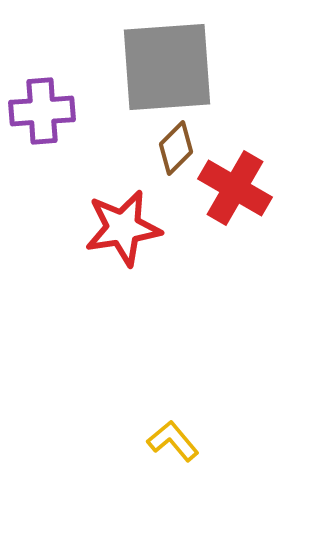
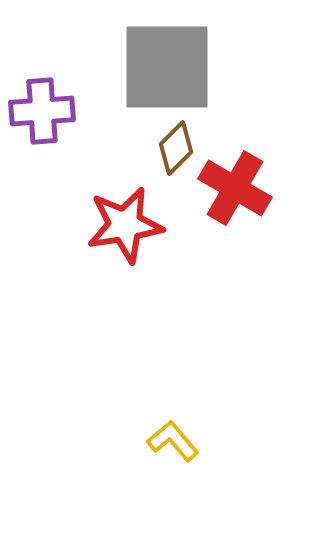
gray square: rotated 4 degrees clockwise
red star: moved 2 px right, 3 px up
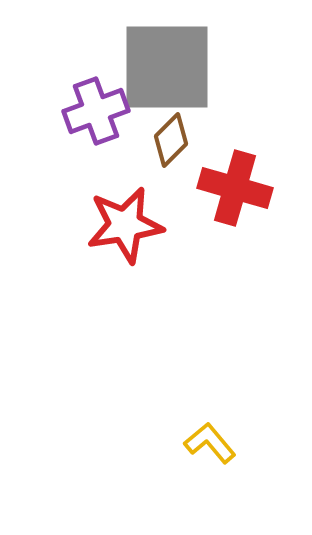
purple cross: moved 54 px right; rotated 16 degrees counterclockwise
brown diamond: moved 5 px left, 8 px up
red cross: rotated 14 degrees counterclockwise
yellow L-shape: moved 37 px right, 2 px down
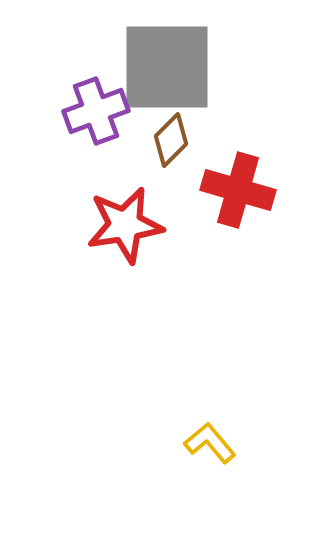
red cross: moved 3 px right, 2 px down
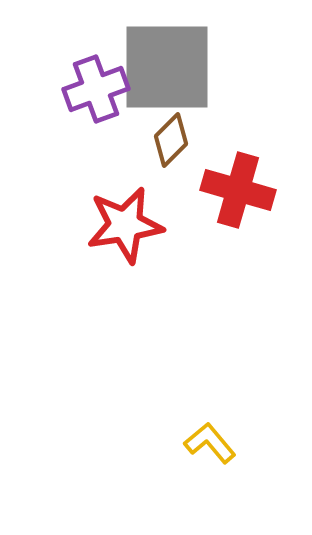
purple cross: moved 22 px up
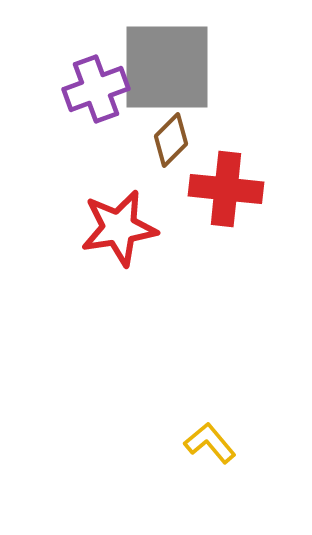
red cross: moved 12 px left, 1 px up; rotated 10 degrees counterclockwise
red star: moved 6 px left, 3 px down
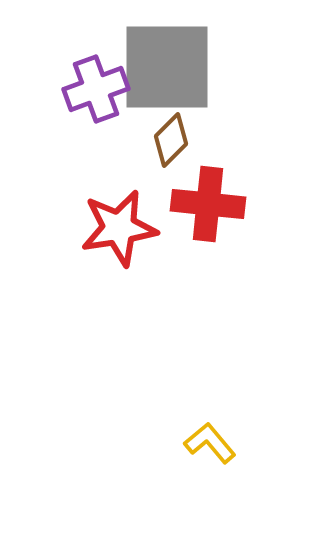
red cross: moved 18 px left, 15 px down
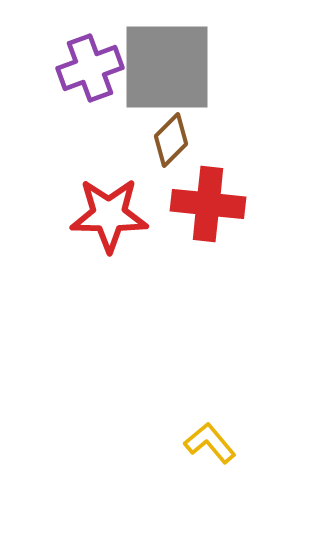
purple cross: moved 6 px left, 21 px up
red star: moved 10 px left, 13 px up; rotated 10 degrees clockwise
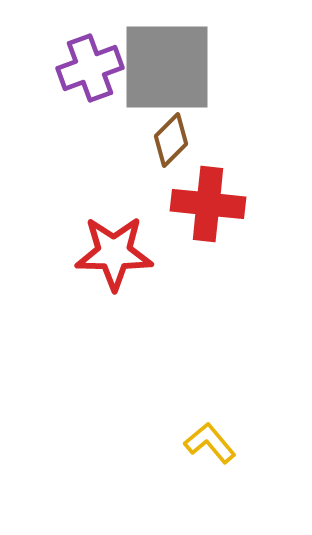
red star: moved 5 px right, 38 px down
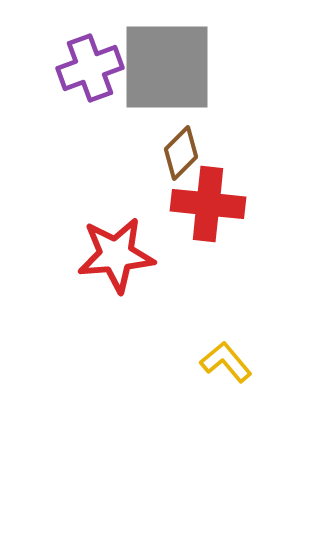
brown diamond: moved 10 px right, 13 px down
red star: moved 2 px right, 2 px down; rotated 6 degrees counterclockwise
yellow L-shape: moved 16 px right, 81 px up
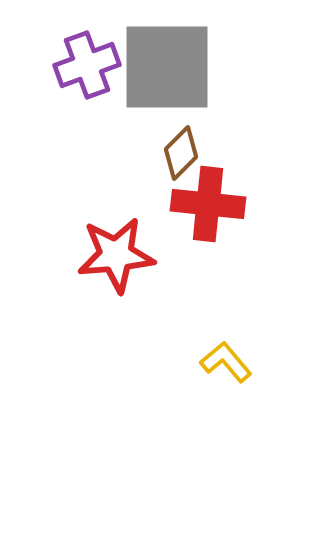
purple cross: moved 3 px left, 3 px up
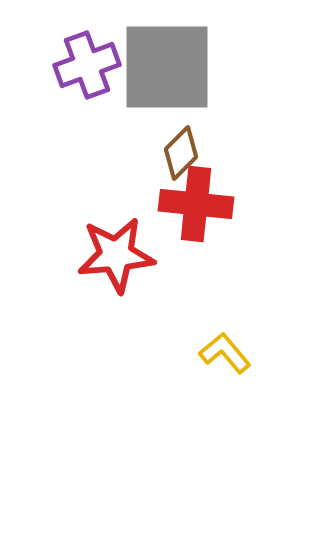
red cross: moved 12 px left
yellow L-shape: moved 1 px left, 9 px up
